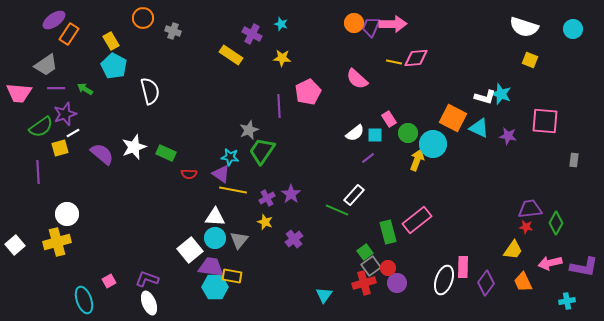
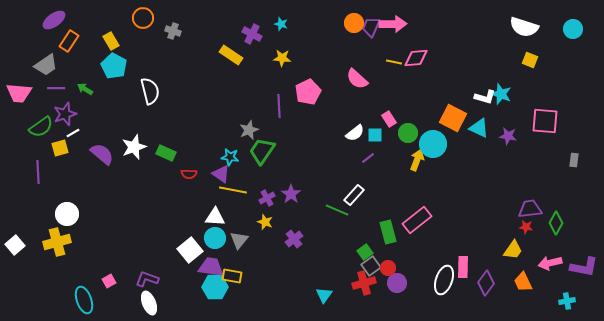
orange rectangle at (69, 34): moved 7 px down
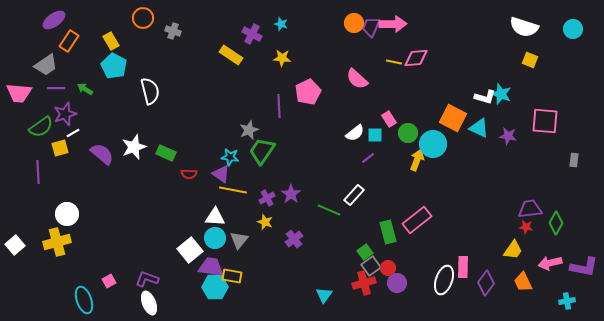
green line at (337, 210): moved 8 px left
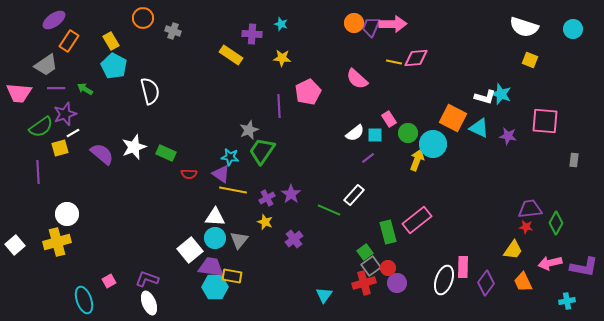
purple cross at (252, 34): rotated 24 degrees counterclockwise
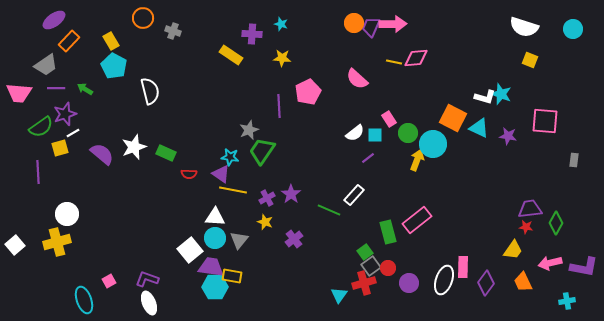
orange rectangle at (69, 41): rotated 10 degrees clockwise
purple circle at (397, 283): moved 12 px right
cyan triangle at (324, 295): moved 15 px right
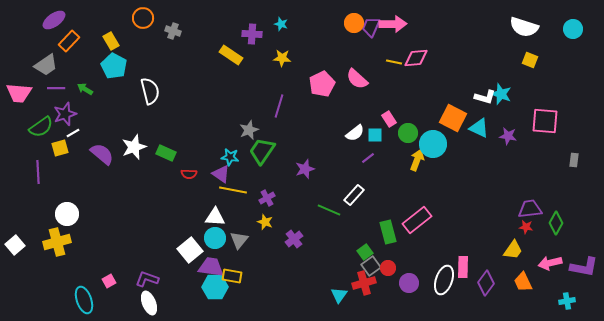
pink pentagon at (308, 92): moved 14 px right, 8 px up
purple line at (279, 106): rotated 20 degrees clockwise
purple star at (291, 194): moved 14 px right, 25 px up; rotated 18 degrees clockwise
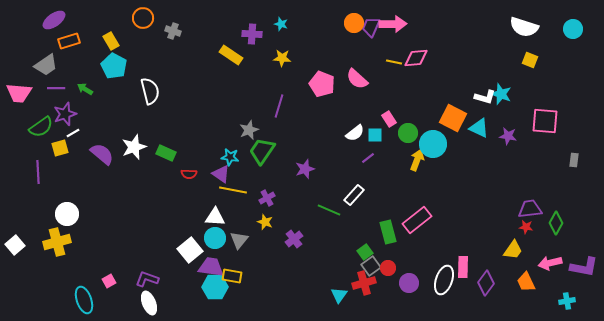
orange rectangle at (69, 41): rotated 30 degrees clockwise
pink pentagon at (322, 84): rotated 25 degrees counterclockwise
orange trapezoid at (523, 282): moved 3 px right
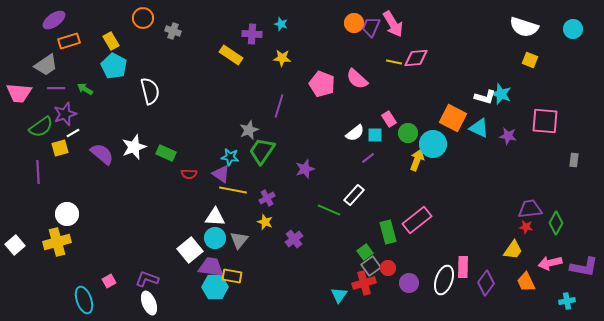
pink arrow at (393, 24): rotated 60 degrees clockwise
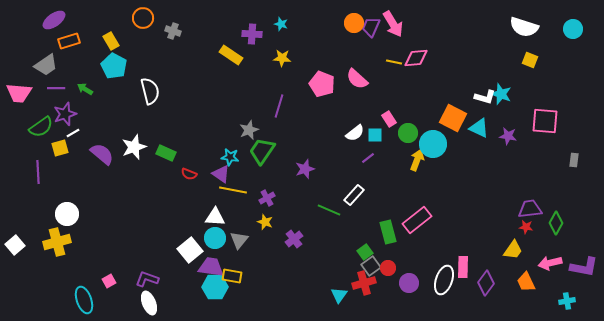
red semicircle at (189, 174): rotated 21 degrees clockwise
